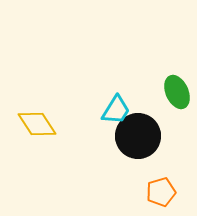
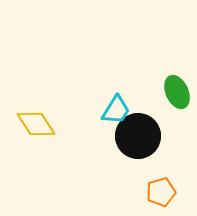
yellow diamond: moved 1 px left
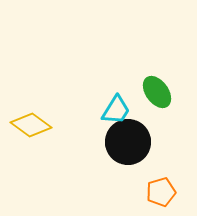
green ellipse: moved 20 px left; rotated 12 degrees counterclockwise
yellow diamond: moved 5 px left, 1 px down; rotated 21 degrees counterclockwise
black circle: moved 10 px left, 6 px down
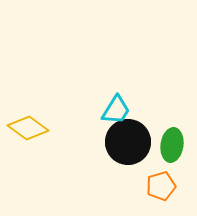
green ellipse: moved 15 px right, 53 px down; rotated 44 degrees clockwise
yellow diamond: moved 3 px left, 3 px down
orange pentagon: moved 6 px up
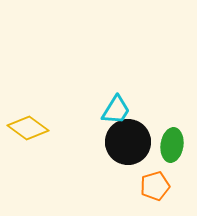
orange pentagon: moved 6 px left
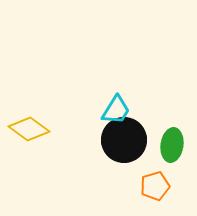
yellow diamond: moved 1 px right, 1 px down
black circle: moved 4 px left, 2 px up
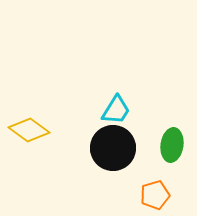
yellow diamond: moved 1 px down
black circle: moved 11 px left, 8 px down
orange pentagon: moved 9 px down
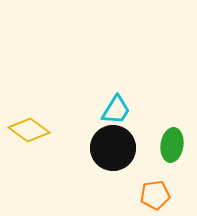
orange pentagon: rotated 8 degrees clockwise
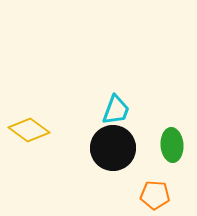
cyan trapezoid: rotated 12 degrees counterclockwise
green ellipse: rotated 12 degrees counterclockwise
orange pentagon: rotated 12 degrees clockwise
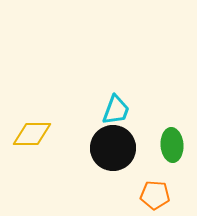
yellow diamond: moved 3 px right, 4 px down; rotated 36 degrees counterclockwise
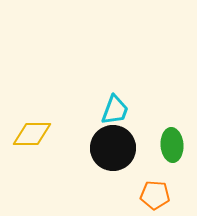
cyan trapezoid: moved 1 px left
